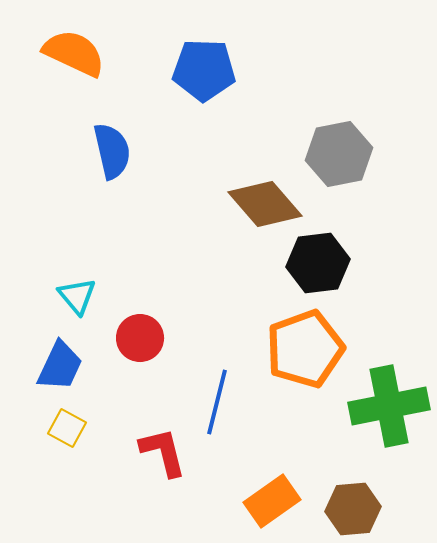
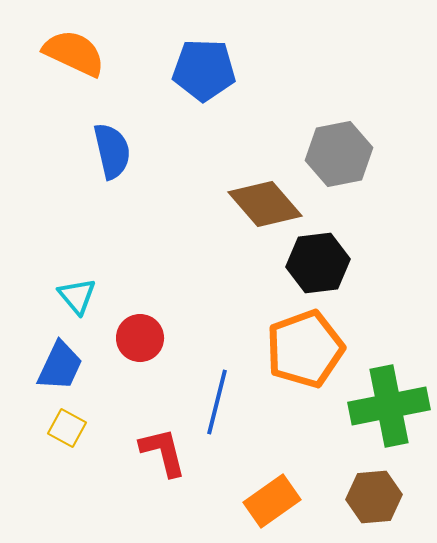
brown hexagon: moved 21 px right, 12 px up
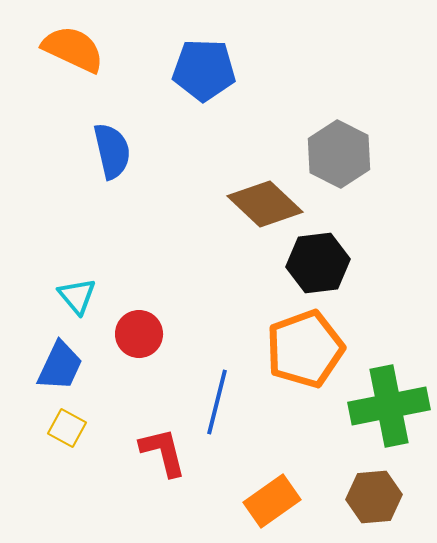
orange semicircle: moved 1 px left, 4 px up
gray hexagon: rotated 22 degrees counterclockwise
brown diamond: rotated 6 degrees counterclockwise
red circle: moved 1 px left, 4 px up
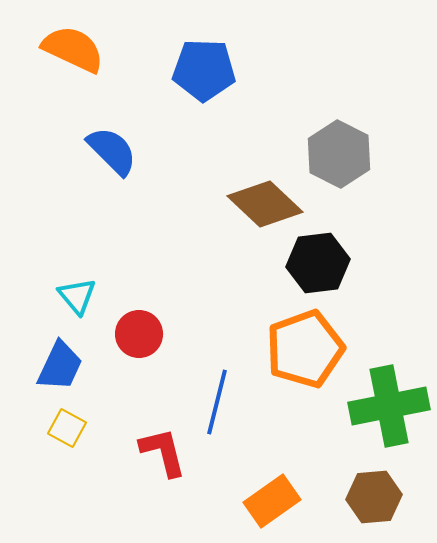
blue semicircle: rotated 32 degrees counterclockwise
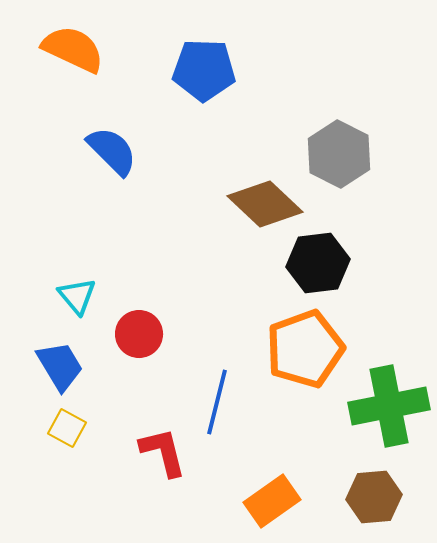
blue trapezoid: rotated 56 degrees counterclockwise
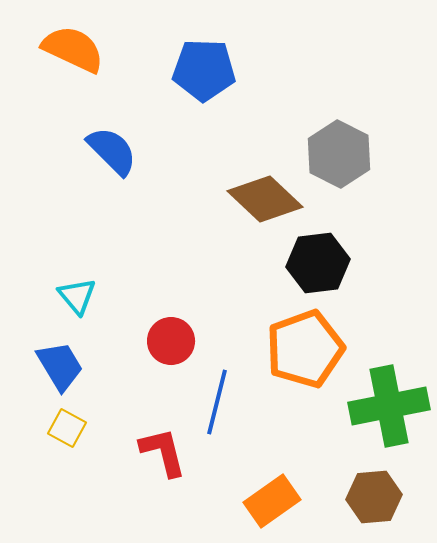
brown diamond: moved 5 px up
red circle: moved 32 px right, 7 px down
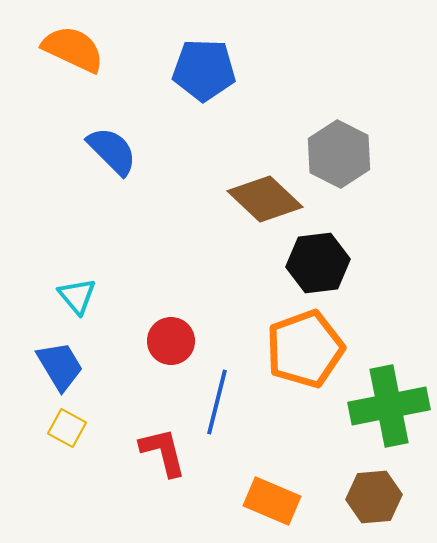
orange rectangle: rotated 58 degrees clockwise
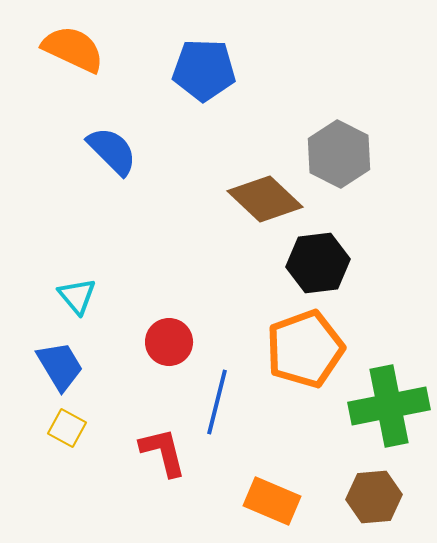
red circle: moved 2 px left, 1 px down
